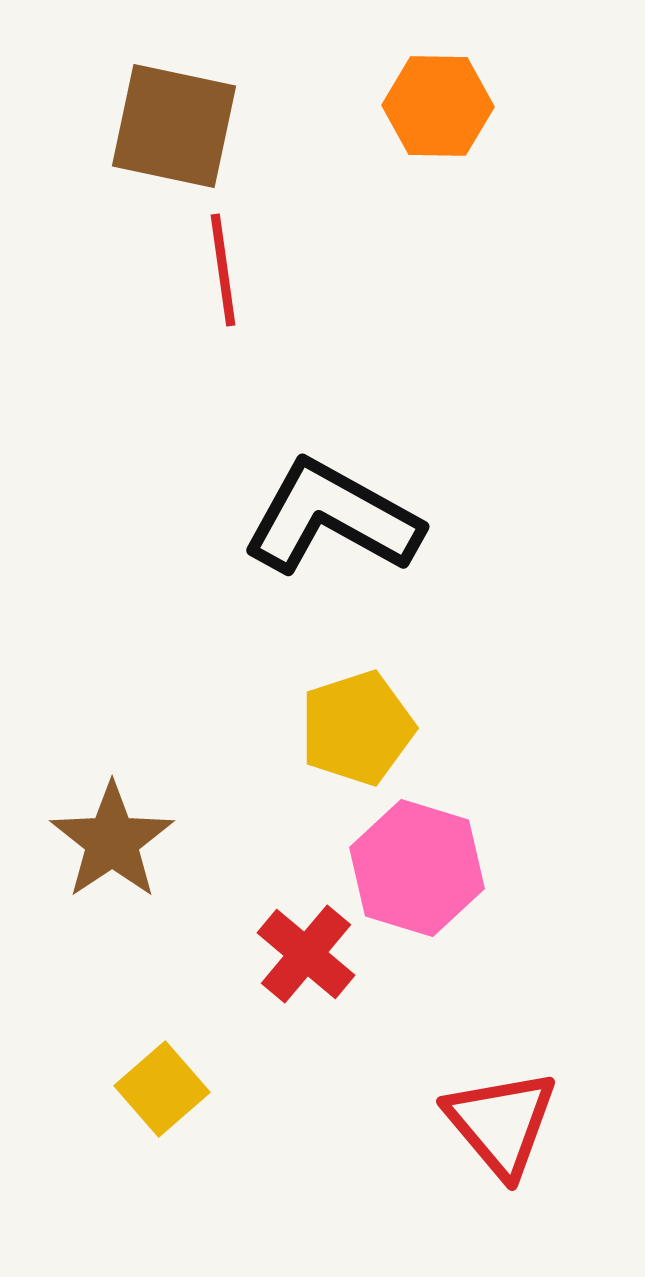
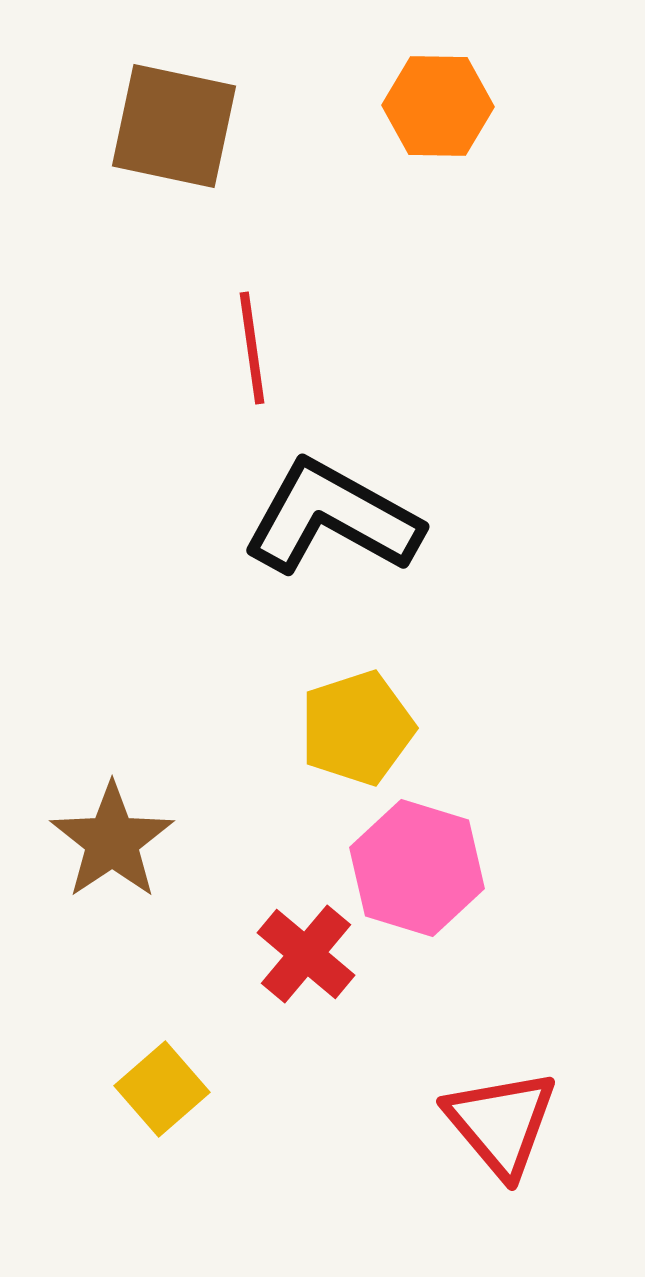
red line: moved 29 px right, 78 px down
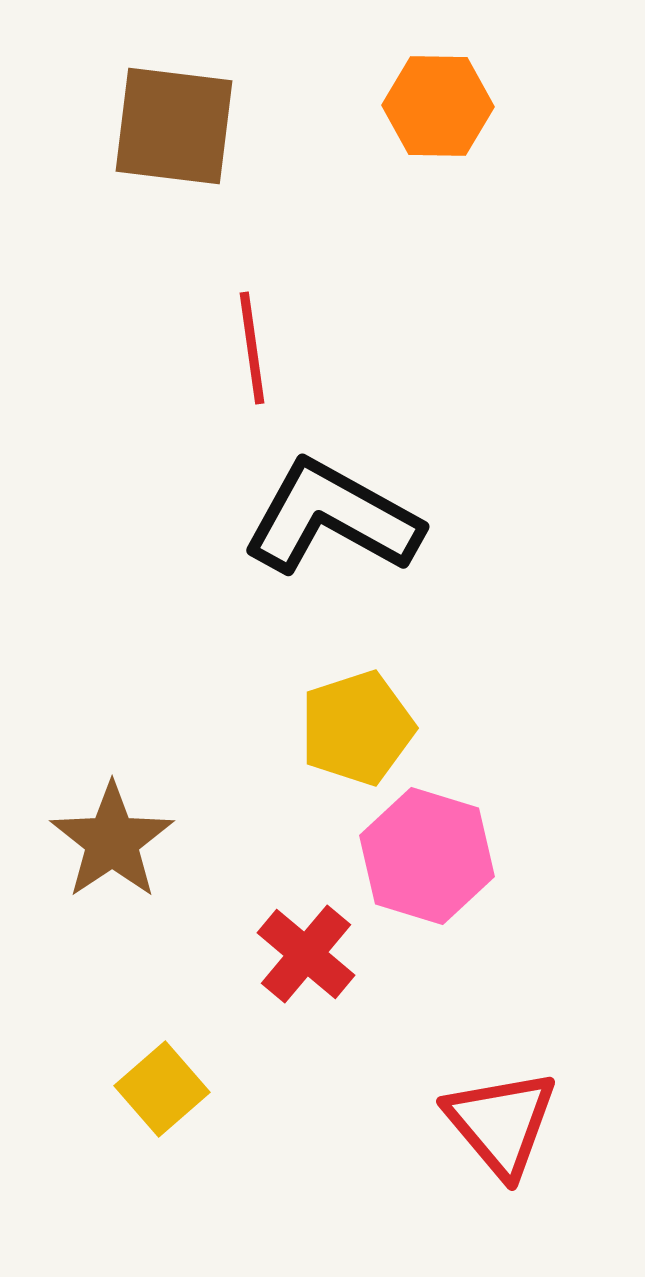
brown square: rotated 5 degrees counterclockwise
pink hexagon: moved 10 px right, 12 px up
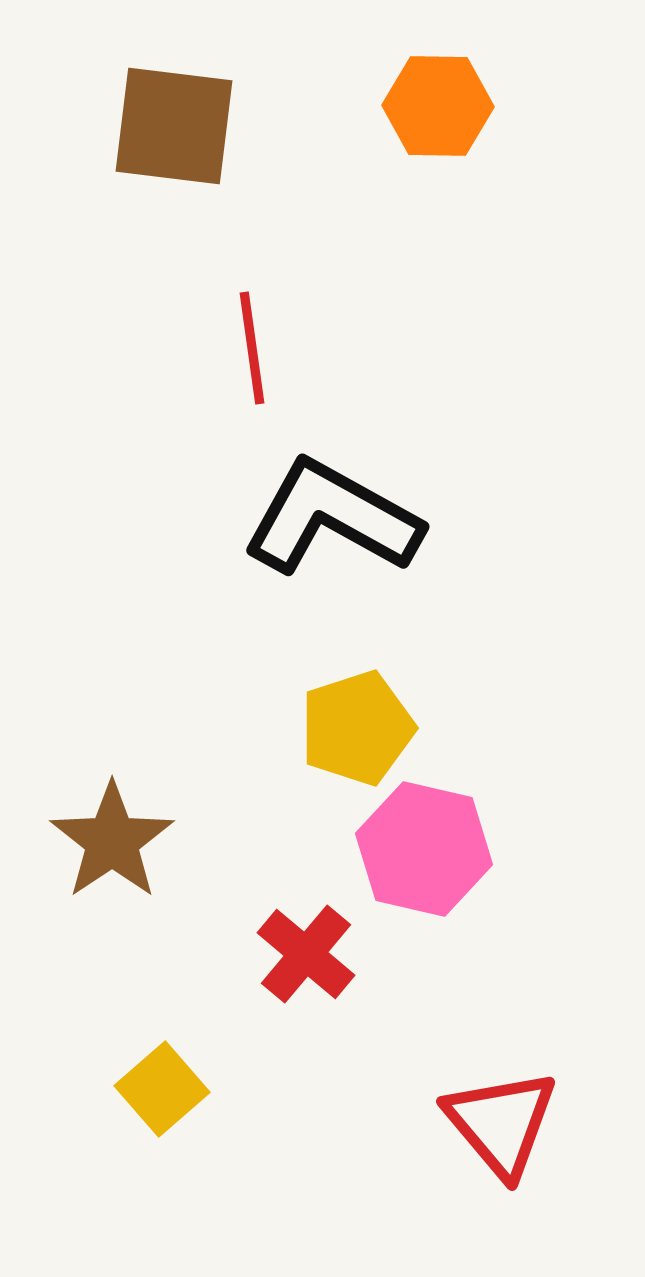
pink hexagon: moved 3 px left, 7 px up; rotated 4 degrees counterclockwise
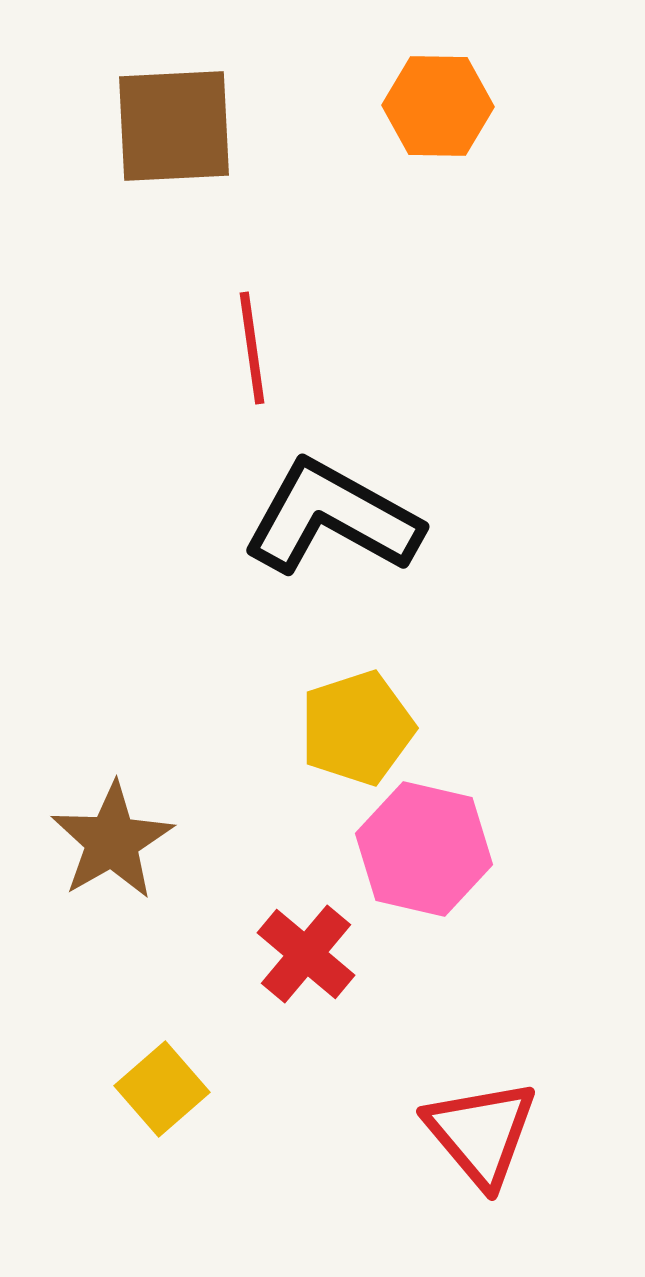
brown square: rotated 10 degrees counterclockwise
brown star: rotated 4 degrees clockwise
red triangle: moved 20 px left, 10 px down
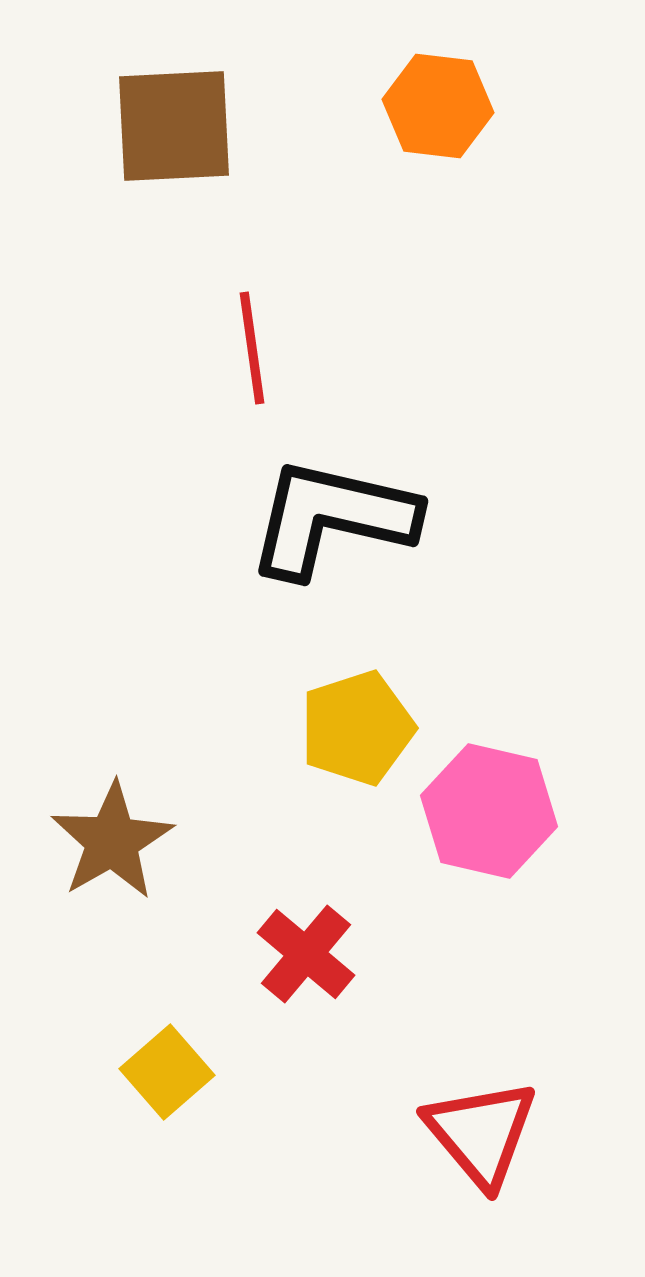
orange hexagon: rotated 6 degrees clockwise
black L-shape: rotated 16 degrees counterclockwise
pink hexagon: moved 65 px right, 38 px up
yellow square: moved 5 px right, 17 px up
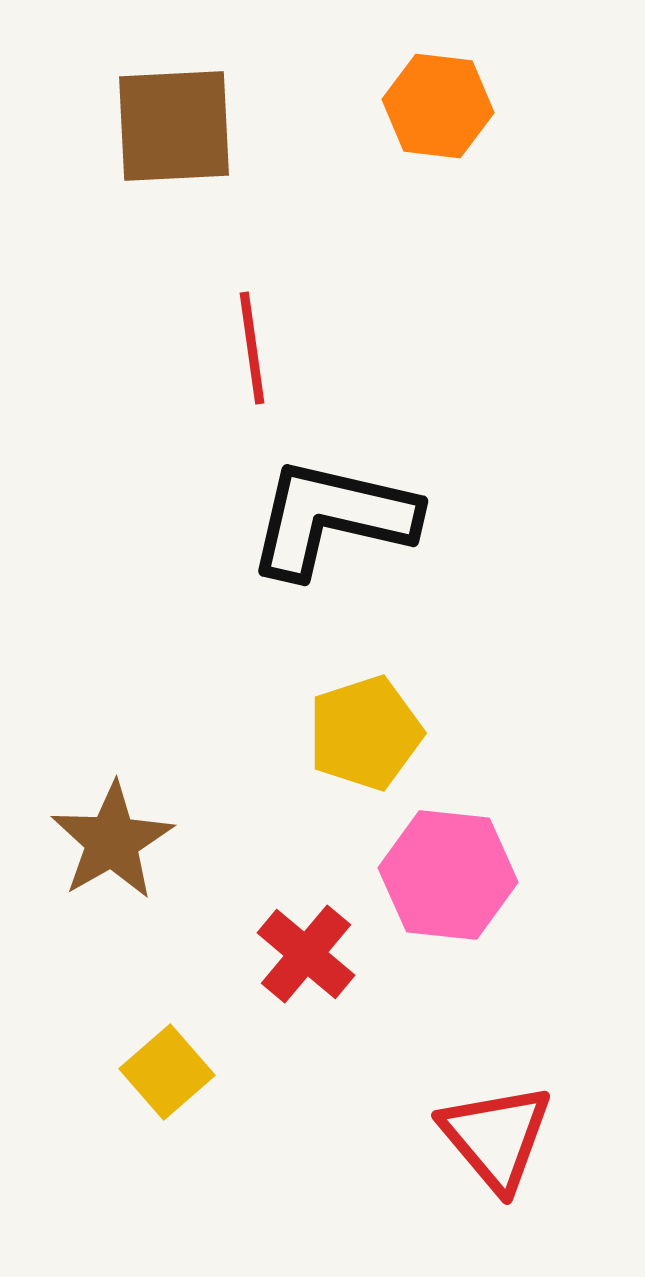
yellow pentagon: moved 8 px right, 5 px down
pink hexagon: moved 41 px left, 64 px down; rotated 7 degrees counterclockwise
red triangle: moved 15 px right, 4 px down
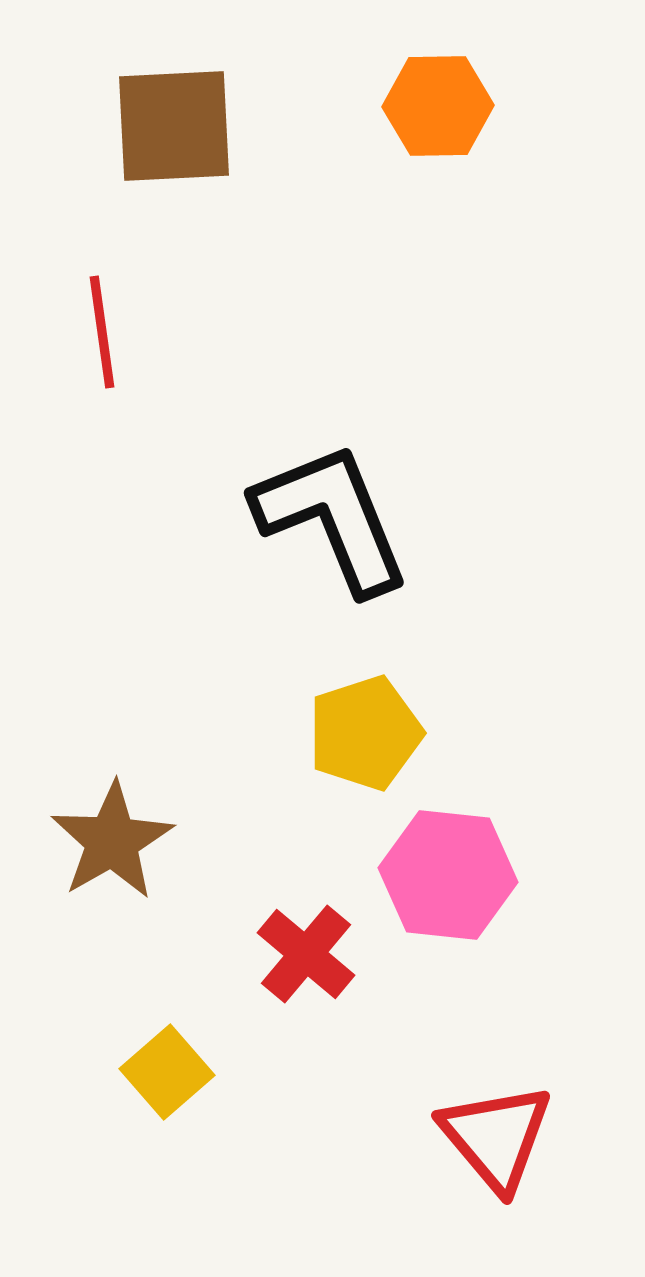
orange hexagon: rotated 8 degrees counterclockwise
red line: moved 150 px left, 16 px up
black L-shape: rotated 55 degrees clockwise
